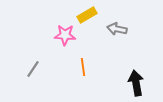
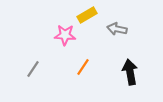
orange line: rotated 42 degrees clockwise
black arrow: moved 6 px left, 11 px up
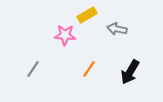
orange line: moved 6 px right, 2 px down
black arrow: rotated 140 degrees counterclockwise
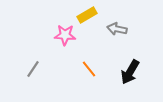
orange line: rotated 72 degrees counterclockwise
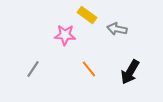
yellow rectangle: rotated 66 degrees clockwise
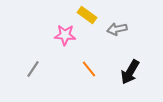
gray arrow: rotated 24 degrees counterclockwise
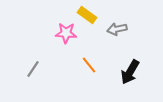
pink star: moved 1 px right, 2 px up
orange line: moved 4 px up
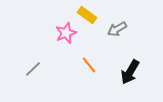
gray arrow: rotated 18 degrees counterclockwise
pink star: rotated 25 degrees counterclockwise
gray line: rotated 12 degrees clockwise
